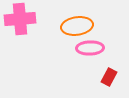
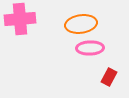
orange ellipse: moved 4 px right, 2 px up
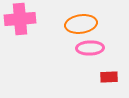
red rectangle: rotated 60 degrees clockwise
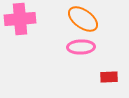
orange ellipse: moved 2 px right, 5 px up; rotated 44 degrees clockwise
pink ellipse: moved 9 px left, 1 px up
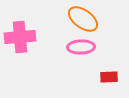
pink cross: moved 18 px down
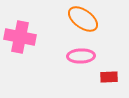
pink cross: rotated 16 degrees clockwise
pink ellipse: moved 9 px down
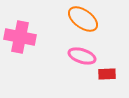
pink ellipse: moved 1 px right; rotated 20 degrees clockwise
red rectangle: moved 2 px left, 3 px up
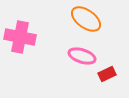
orange ellipse: moved 3 px right
red rectangle: rotated 24 degrees counterclockwise
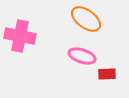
pink cross: moved 1 px up
red rectangle: rotated 24 degrees clockwise
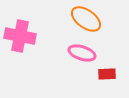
pink ellipse: moved 3 px up
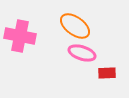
orange ellipse: moved 11 px left, 7 px down
red rectangle: moved 1 px up
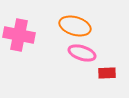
orange ellipse: rotated 20 degrees counterclockwise
pink cross: moved 1 px left, 1 px up
